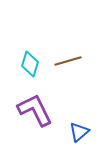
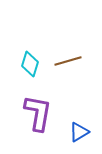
purple L-shape: moved 3 px right, 3 px down; rotated 36 degrees clockwise
blue triangle: rotated 10 degrees clockwise
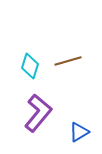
cyan diamond: moved 2 px down
purple L-shape: rotated 30 degrees clockwise
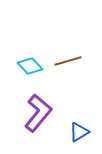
cyan diamond: rotated 60 degrees counterclockwise
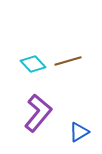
cyan diamond: moved 3 px right, 2 px up
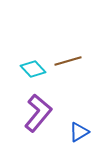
cyan diamond: moved 5 px down
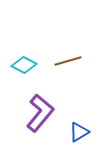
cyan diamond: moved 9 px left, 4 px up; rotated 20 degrees counterclockwise
purple L-shape: moved 2 px right
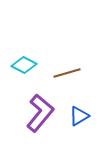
brown line: moved 1 px left, 12 px down
blue triangle: moved 16 px up
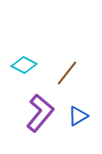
brown line: rotated 36 degrees counterclockwise
blue triangle: moved 1 px left
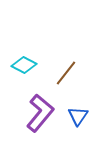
brown line: moved 1 px left
blue triangle: rotated 25 degrees counterclockwise
